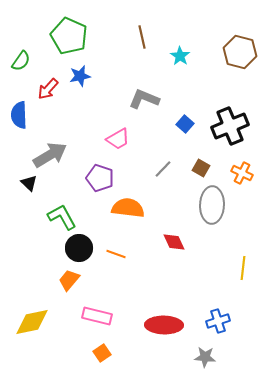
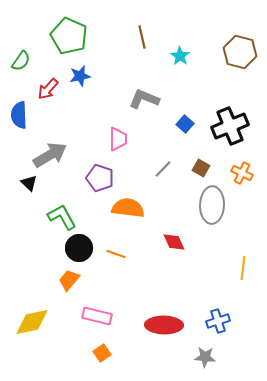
pink trapezoid: rotated 60 degrees counterclockwise
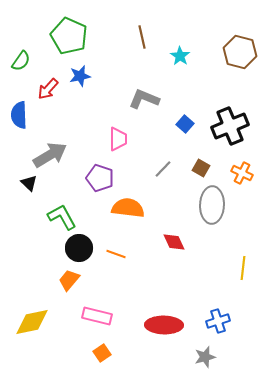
gray star: rotated 20 degrees counterclockwise
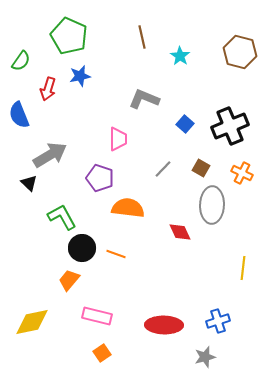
red arrow: rotated 25 degrees counterclockwise
blue semicircle: rotated 20 degrees counterclockwise
red diamond: moved 6 px right, 10 px up
black circle: moved 3 px right
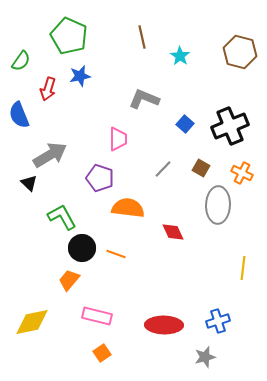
gray ellipse: moved 6 px right
red diamond: moved 7 px left
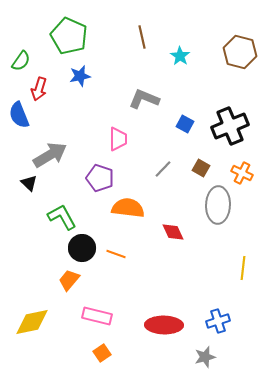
red arrow: moved 9 px left
blue square: rotated 12 degrees counterclockwise
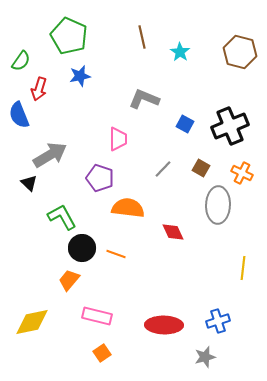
cyan star: moved 4 px up
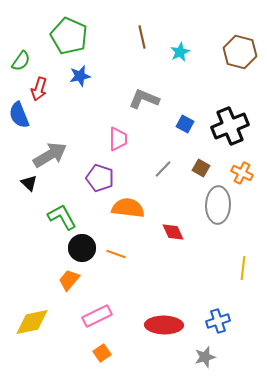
cyan star: rotated 12 degrees clockwise
pink rectangle: rotated 40 degrees counterclockwise
